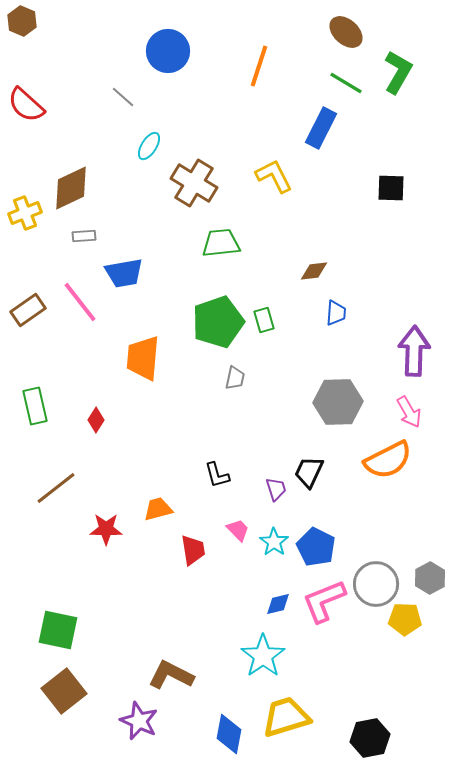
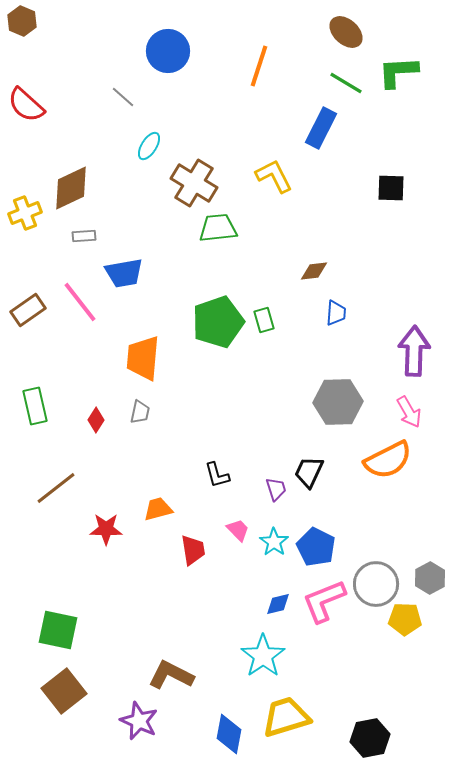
green L-shape at (398, 72): rotated 123 degrees counterclockwise
green trapezoid at (221, 243): moved 3 px left, 15 px up
gray trapezoid at (235, 378): moved 95 px left, 34 px down
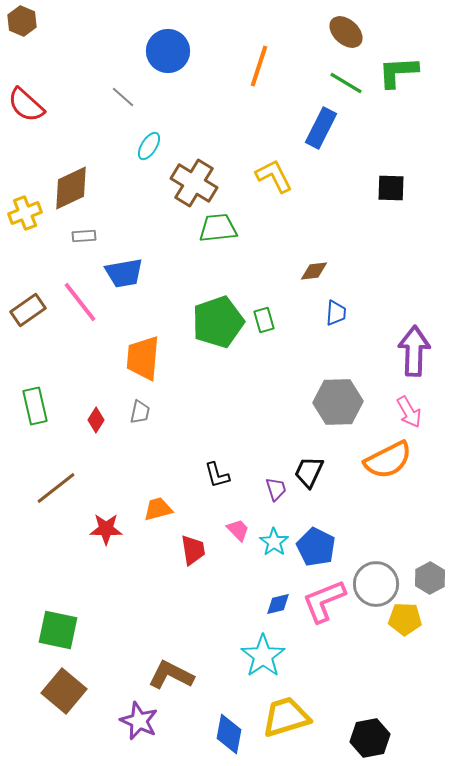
brown square at (64, 691): rotated 12 degrees counterclockwise
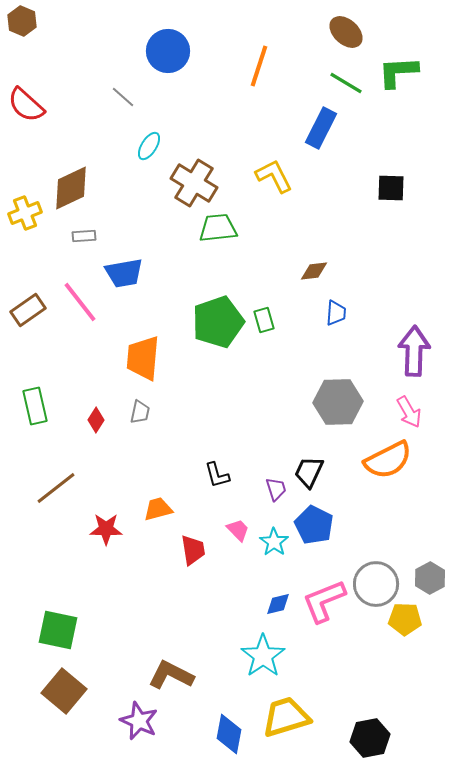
blue pentagon at (316, 547): moved 2 px left, 22 px up
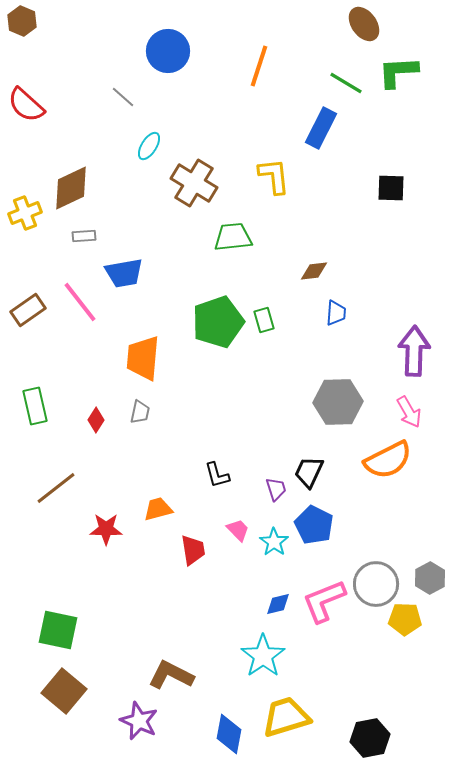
brown ellipse at (346, 32): moved 18 px right, 8 px up; rotated 12 degrees clockwise
yellow L-shape at (274, 176): rotated 21 degrees clockwise
green trapezoid at (218, 228): moved 15 px right, 9 px down
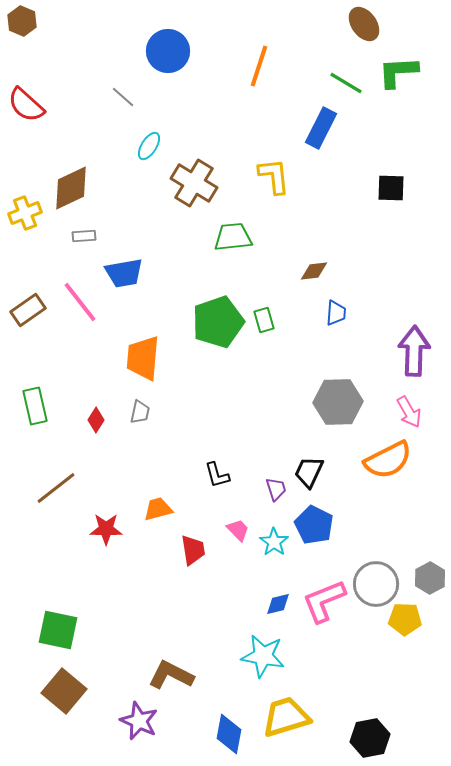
cyan star at (263, 656): rotated 27 degrees counterclockwise
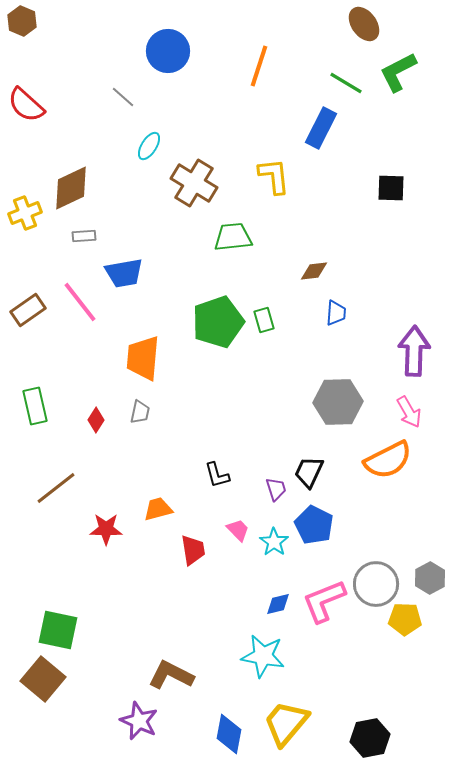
green L-shape at (398, 72): rotated 24 degrees counterclockwise
brown square at (64, 691): moved 21 px left, 12 px up
yellow trapezoid at (286, 717): moved 6 px down; rotated 33 degrees counterclockwise
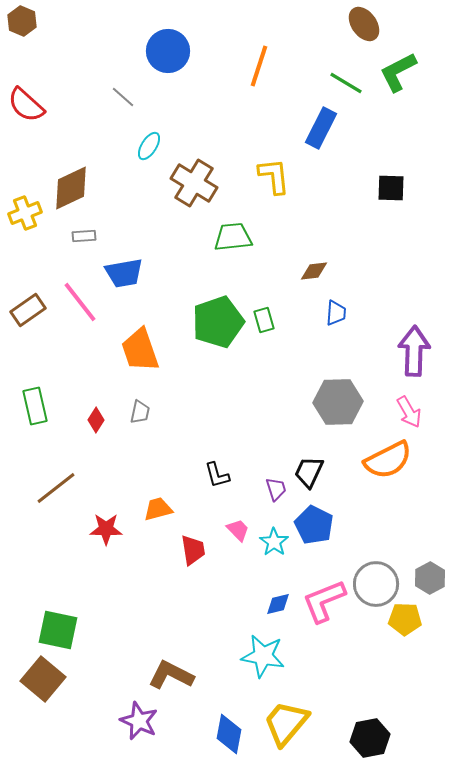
orange trapezoid at (143, 358): moved 3 px left, 8 px up; rotated 24 degrees counterclockwise
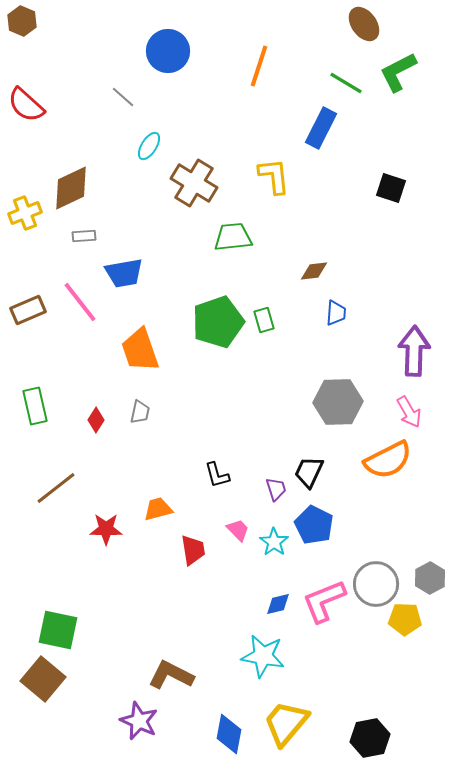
black square at (391, 188): rotated 16 degrees clockwise
brown rectangle at (28, 310): rotated 12 degrees clockwise
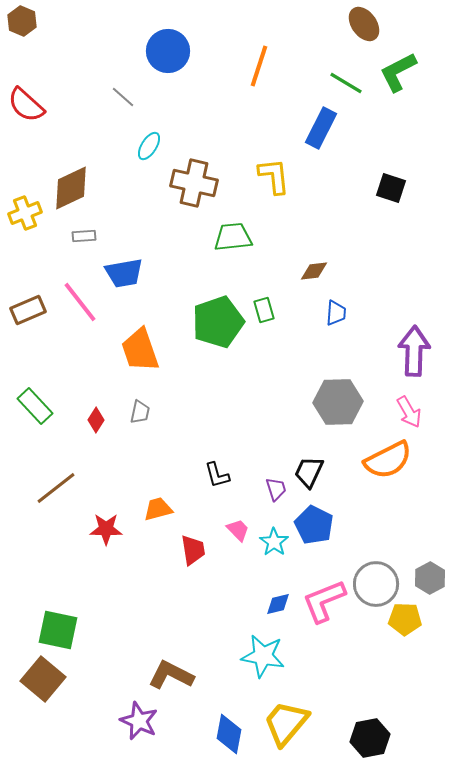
brown cross at (194, 183): rotated 18 degrees counterclockwise
green rectangle at (264, 320): moved 10 px up
green rectangle at (35, 406): rotated 30 degrees counterclockwise
